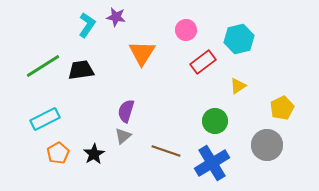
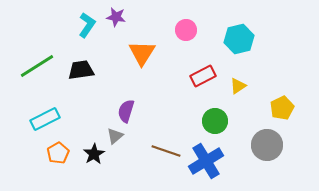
red rectangle: moved 14 px down; rotated 10 degrees clockwise
green line: moved 6 px left
gray triangle: moved 8 px left
blue cross: moved 6 px left, 2 px up
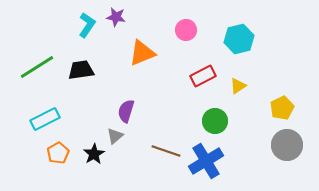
orange triangle: rotated 36 degrees clockwise
green line: moved 1 px down
gray circle: moved 20 px right
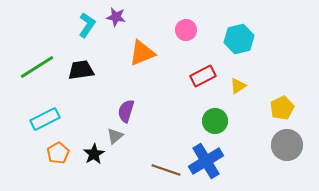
brown line: moved 19 px down
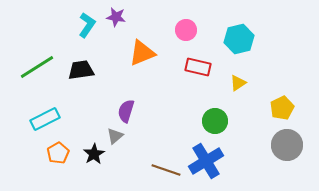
red rectangle: moved 5 px left, 9 px up; rotated 40 degrees clockwise
yellow triangle: moved 3 px up
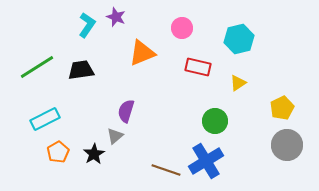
purple star: rotated 12 degrees clockwise
pink circle: moved 4 px left, 2 px up
orange pentagon: moved 1 px up
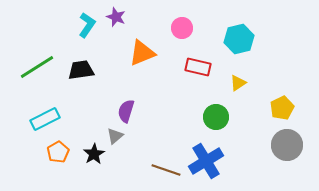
green circle: moved 1 px right, 4 px up
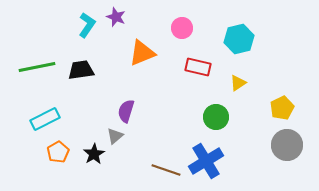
green line: rotated 21 degrees clockwise
